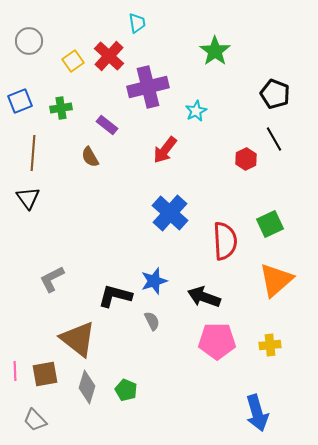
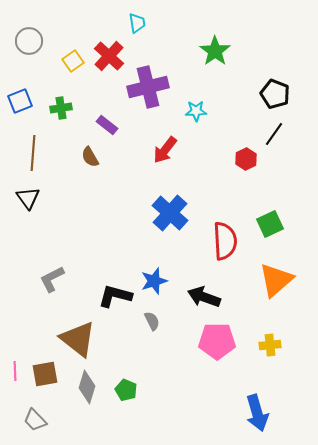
cyan star: rotated 25 degrees clockwise
black line: moved 5 px up; rotated 65 degrees clockwise
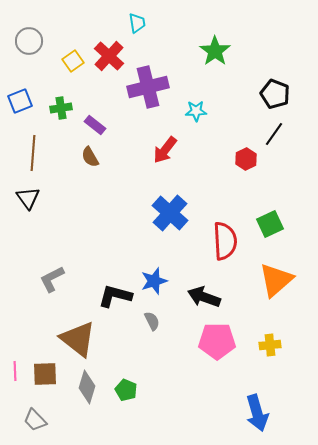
purple rectangle: moved 12 px left
brown square: rotated 8 degrees clockwise
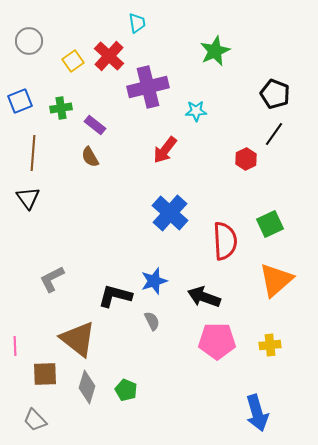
green star: rotated 12 degrees clockwise
pink line: moved 25 px up
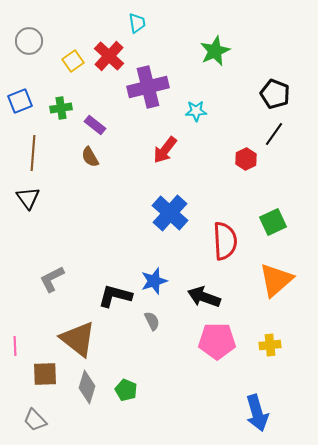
green square: moved 3 px right, 2 px up
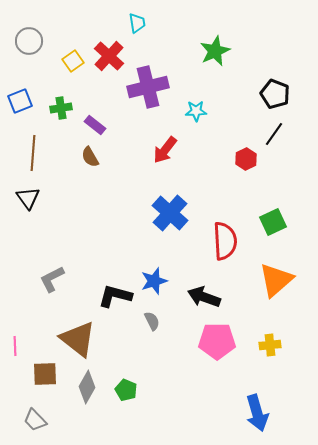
gray diamond: rotated 12 degrees clockwise
